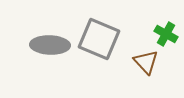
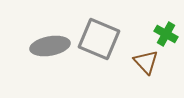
gray ellipse: moved 1 px down; rotated 12 degrees counterclockwise
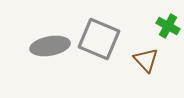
green cross: moved 2 px right, 8 px up
brown triangle: moved 2 px up
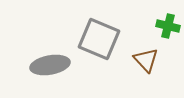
green cross: rotated 15 degrees counterclockwise
gray ellipse: moved 19 px down
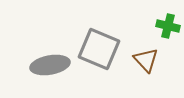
gray square: moved 10 px down
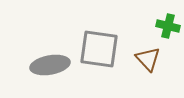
gray square: rotated 15 degrees counterclockwise
brown triangle: moved 2 px right, 1 px up
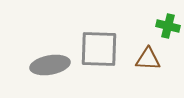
gray square: rotated 6 degrees counterclockwise
brown triangle: rotated 44 degrees counterclockwise
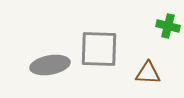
brown triangle: moved 14 px down
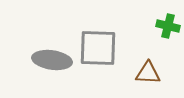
gray square: moved 1 px left, 1 px up
gray ellipse: moved 2 px right, 5 px up; rotated 18 degrees clockwise
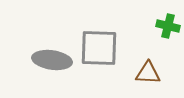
gray square: moved 1 px right
